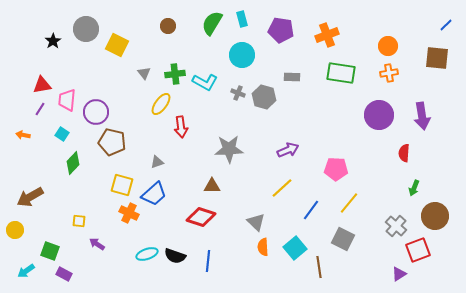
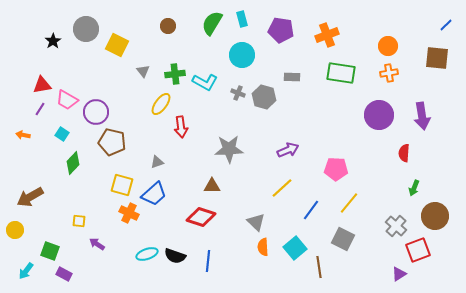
gray triangle at (144, 73): moved 1 px left, 2 px up
pink trapezoid at (67, 100): rotated 65 degrees counterclockwise
cyan arrow at (26, 271): rotated 18 degrees counterclockwise
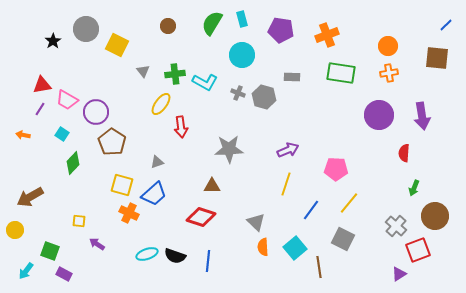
brown pentagon at (112, 142): rotated 20 degrees clockwise
yellow line at (282, 188): moved 4 px right, 4 px up; rotated 30 degrees counterclockwise
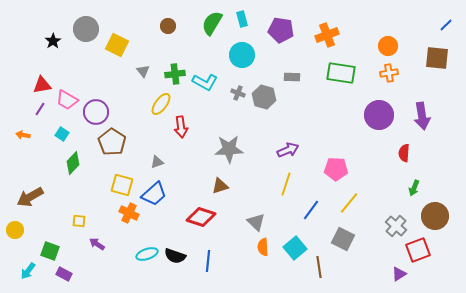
brown triangle at (212, 186): moved 8 px right; rotated 18 degrees counterclockwise
cyan arrow at (26, 271): moved 2 px right
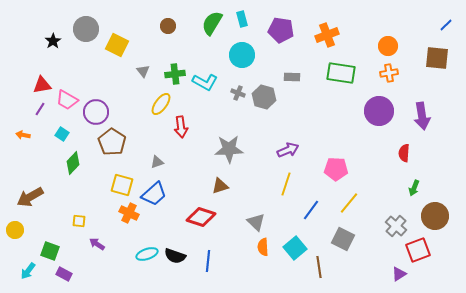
purple circle at (379, 115): moved 4 px up
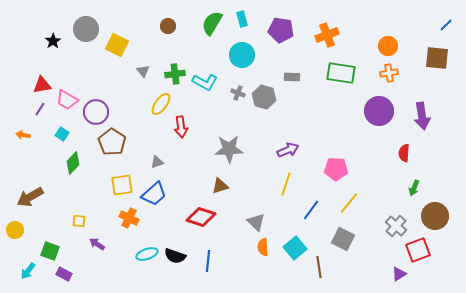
yellow square at (122, 185): rotated 25 degrees counterclockwise
orange cross at (129, 213): moved 5 px down
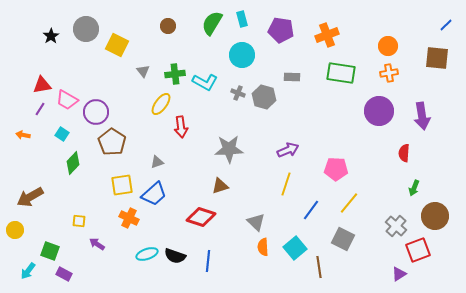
black star at (53, 41): moved 2 px left, 5 px up
